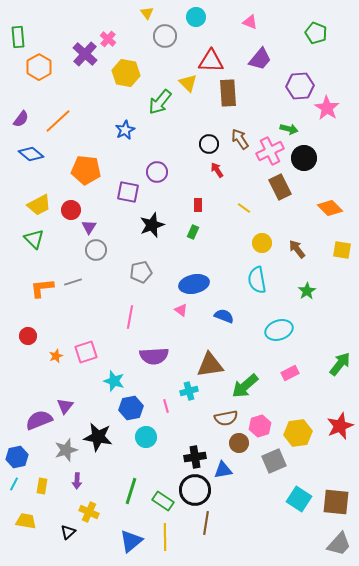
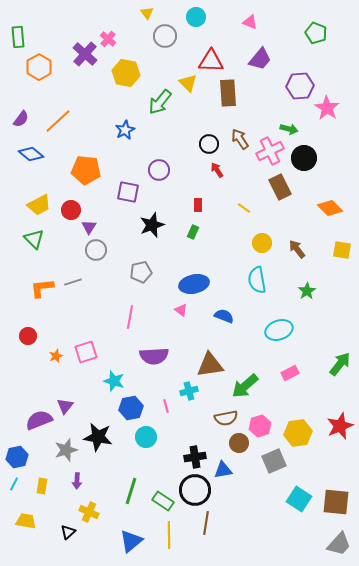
purple circle at (157, 172): moved 2 px right, 2 px up
yellow line at (165, 537): moved 4 px right, 2 px up
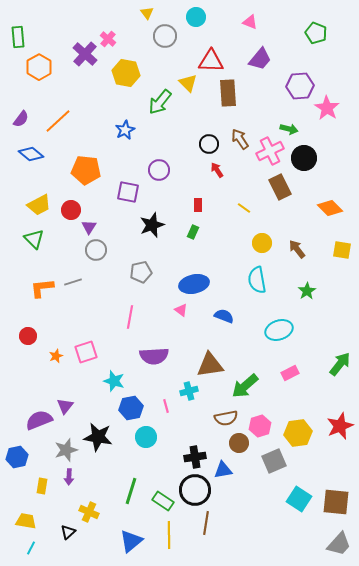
purple arrow at (77, 481): moved 8 px left, 4 px up
cyan line at (14, 484): moved 17 px right, 64 px down
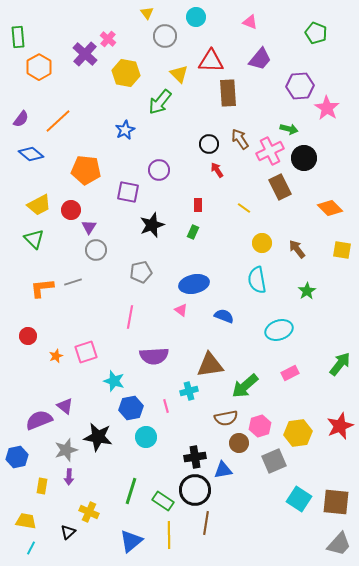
yellow triangle at (188, 83): moved 9 px left, 9 px up
purple triangle at (65, 406): rotated 30 degrees counterclockwise
